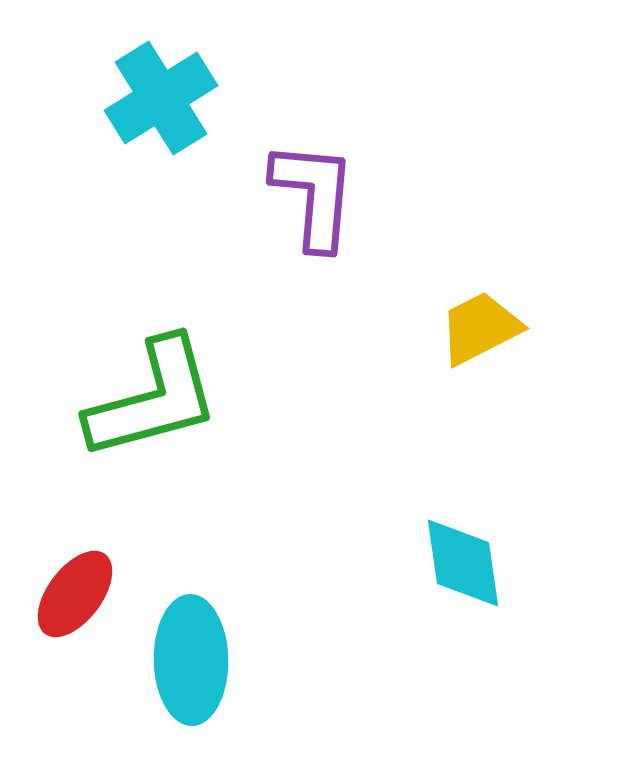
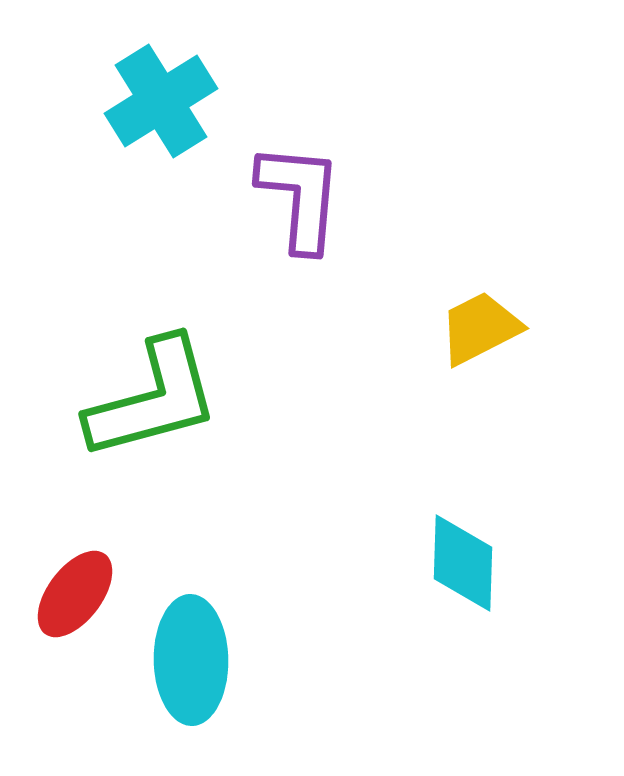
cyan cross: moved 3 px down
purple L-shape: moved 14 px left, 2 px down
cyan diamond: rotated 10 degrees clockwise
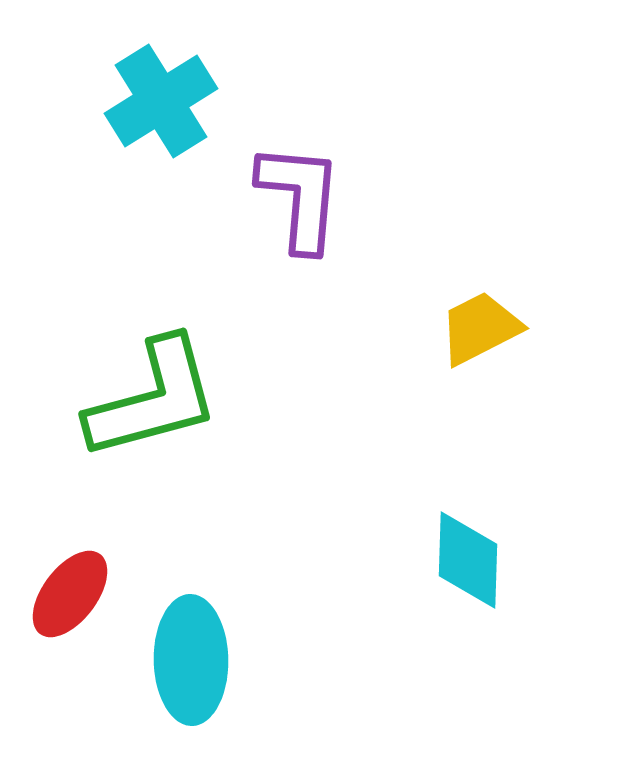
cyan diamond: moved 5 px right, 3 px up
red ellipse: moved 5 px left
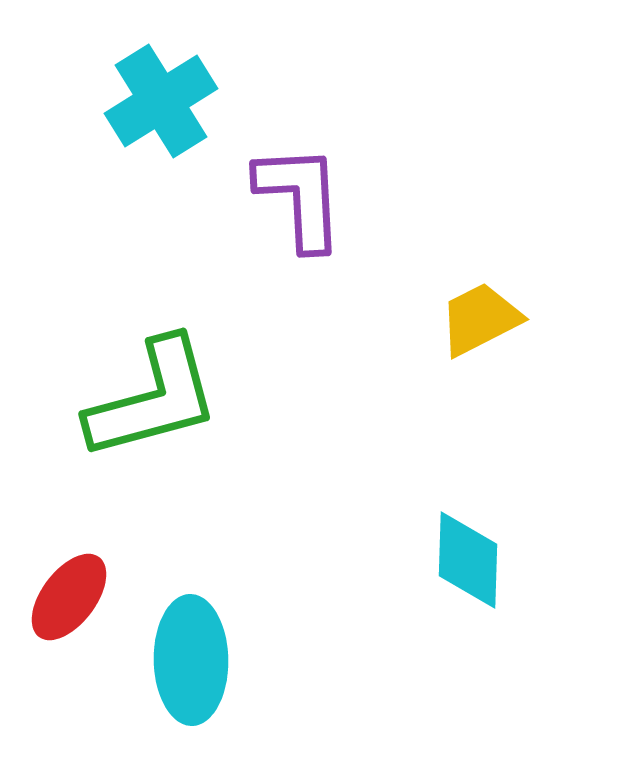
purple L-shape: rotated 8 degrees counterclockwise
yellow trapezoid: moved 9 px up
red ellipse: moved 1 px left, 3 px down
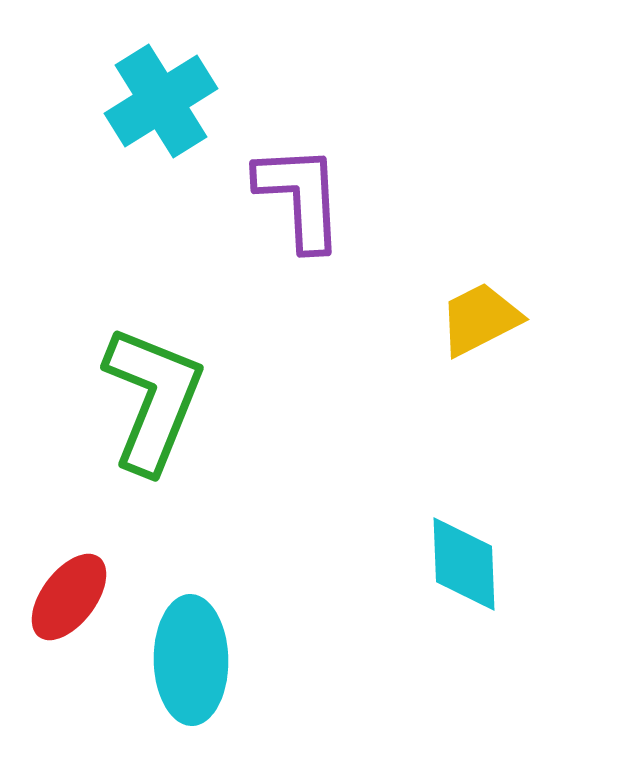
green L-shape: rotated 53 degrees counterclockwise
cyan diamond: moved 4 px left, 4 px down; rotated 4 degrees counterclockwise
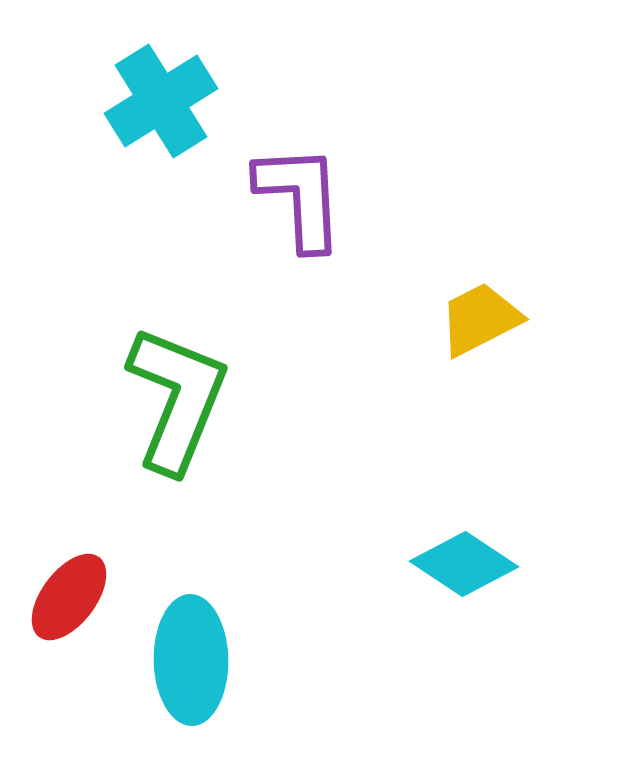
green L-shape: moved 24 px right
cyan diamond: rotated 54 degrees counterclockwise
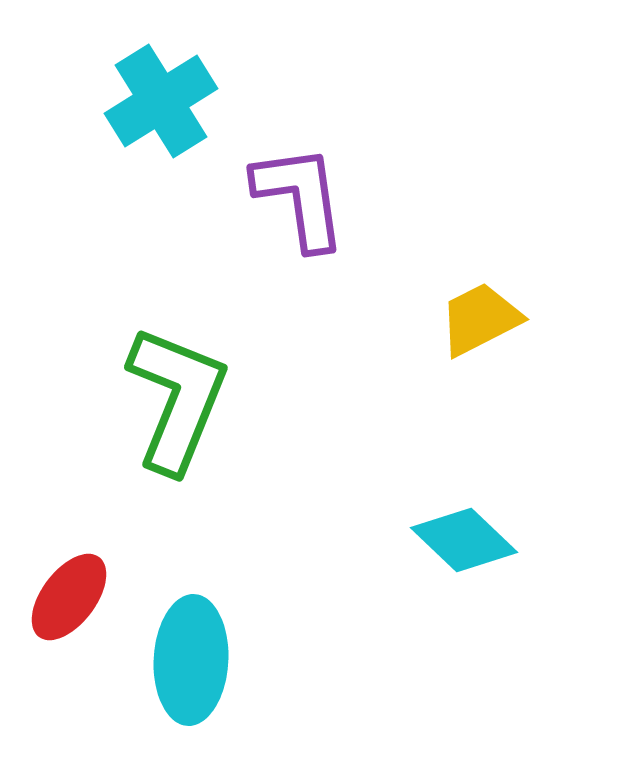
purple L-shape: rotated 5 degrees counterclockwise
cyan diamond: moved 24 px up; rotated 10 degrees clockwise
cyan ellipse: rotated 4 degrees clockwise
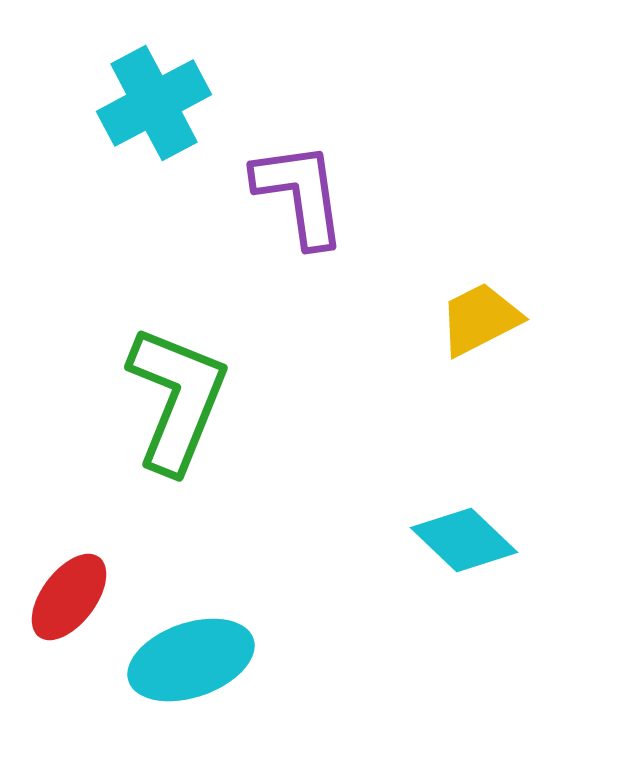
cyan cross: moved 7 px left, 2 px down; rotated 4 degrees clockwise
purple L-shape: moved 3 px up
cyan ellipse: rotated 68 degrees clockwise
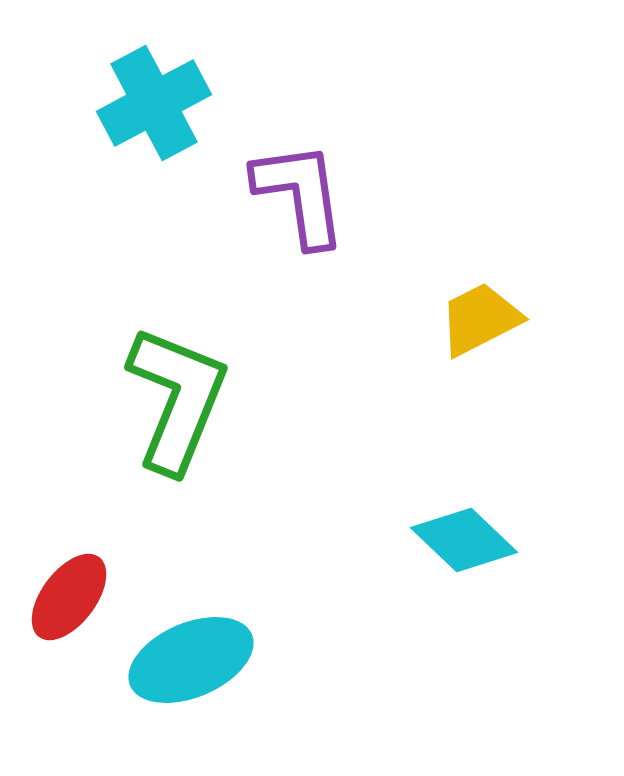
cyan ellipse: rotated 4 degrees counterclockwise
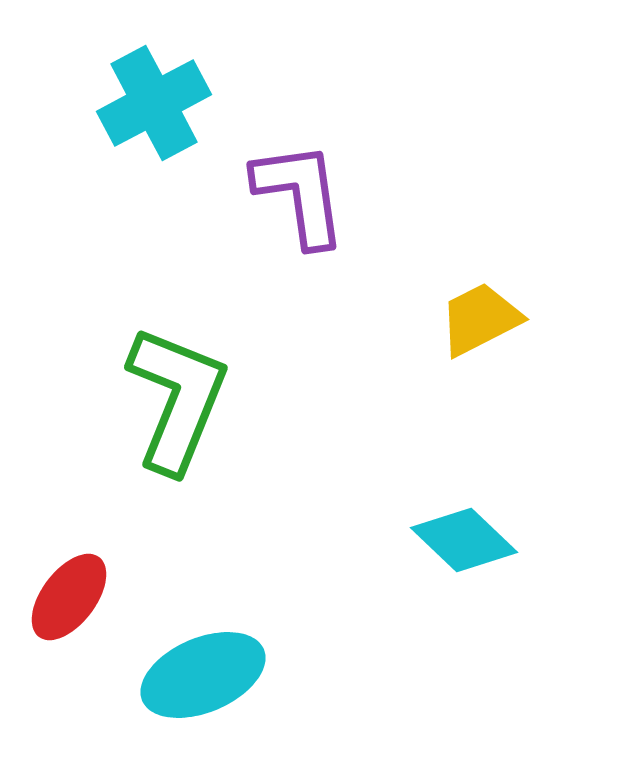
cyan ellipse: moved 12 px right, 15 px down
